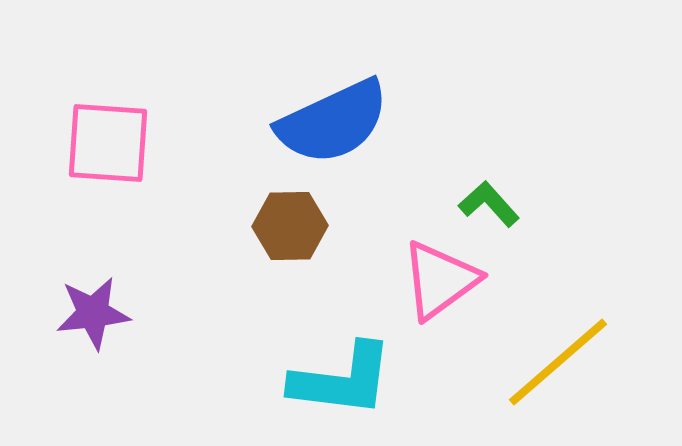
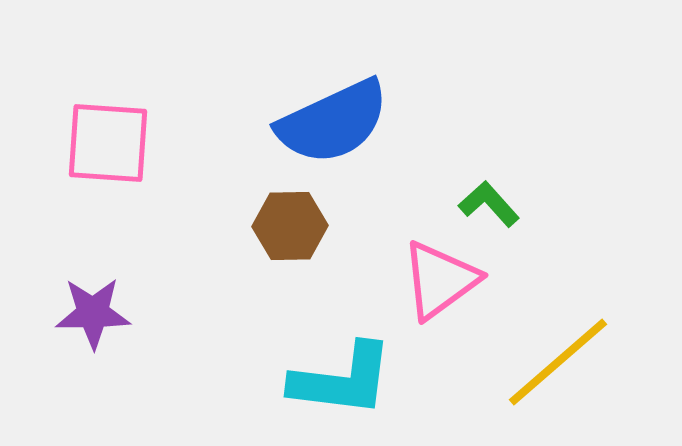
purple star: rotated 6 degrees clockwise
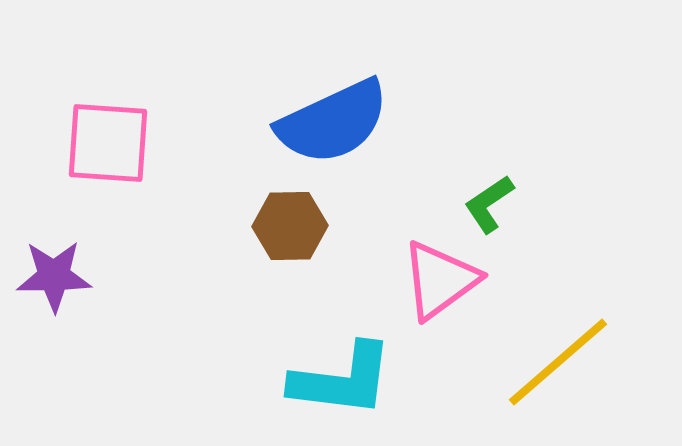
green L-shape: rotated 82 degrees counterclockwise
purple star: moved 39 px left, 37 px up
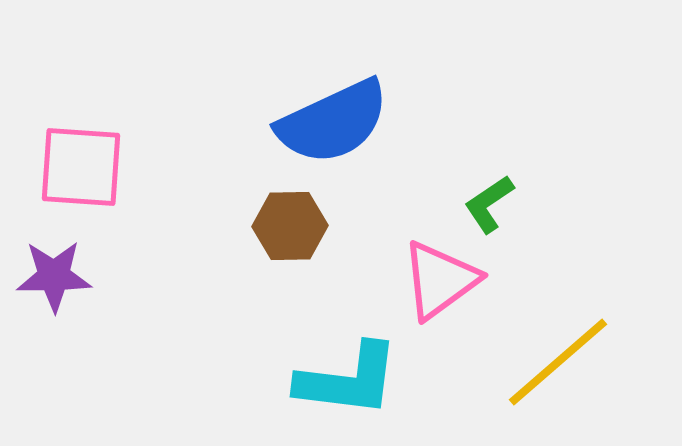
pink square: moved 27 px left, 24 px down
cyan L-shape: moved 6 px right
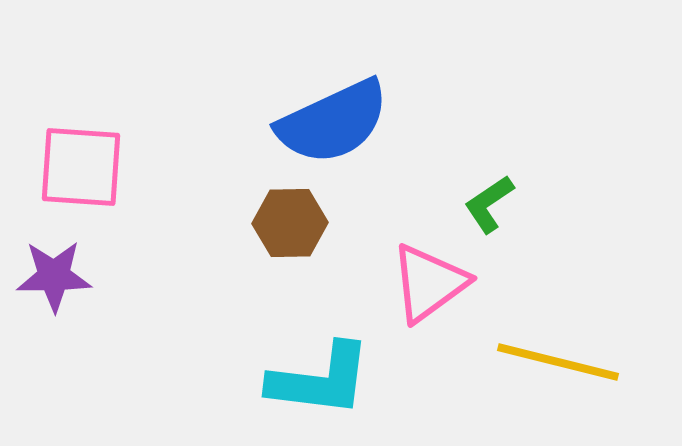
brown hexagon: moved 3 px up
pink triangle: moved 11 px left, 3 px down
yellow line: rotated 55 degrees clockwise
cyan L-shape: moved 28 px left
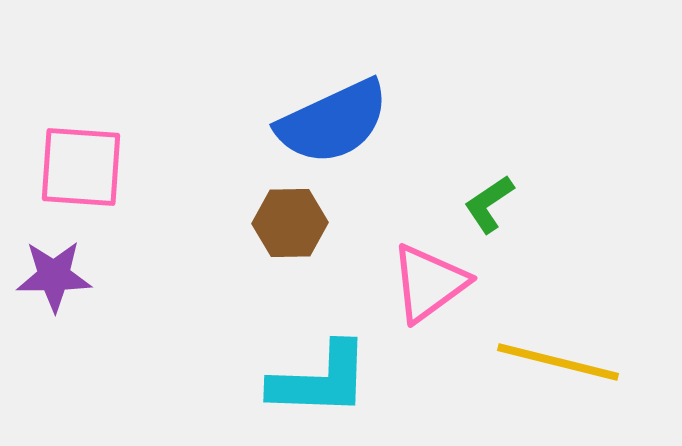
cyan L-shape: rotated 5 degrees counterclockwise
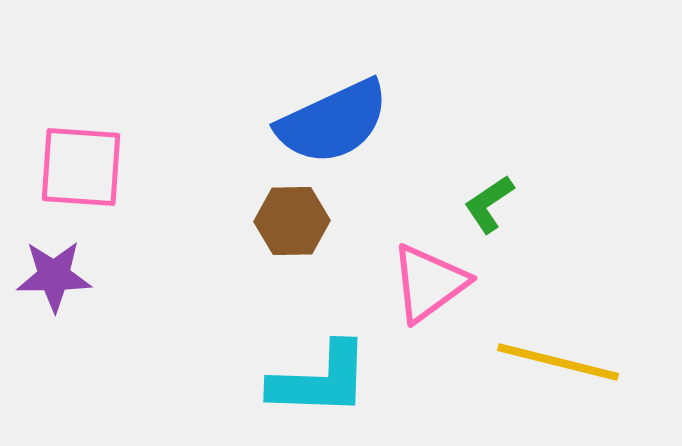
brown hexagon: moved 2 px right, 2 px up
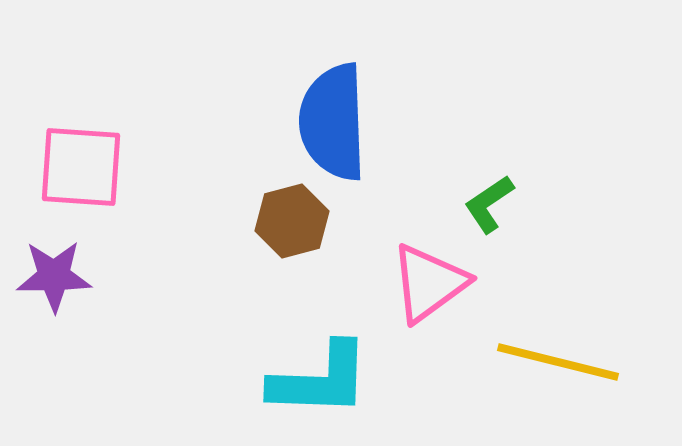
blue semicircle: rotated 113 degrees clockwise
brown hexagon: rotated 14 degrees counterclockwise
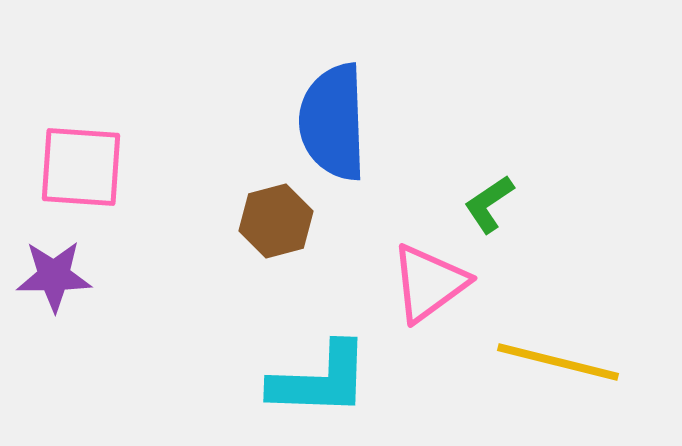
brown hexagon: moved 16 px left
